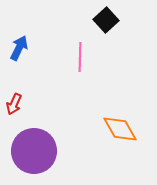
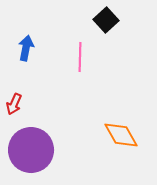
blue arrow: moved 7 px right; rotated 15 degrees counterclockwise
orange diamond: moved 1 px right, 6 px down
purple circle: moved 3 px left, 1 px up
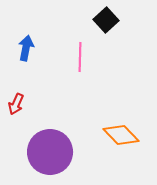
red arrow: moved 2 px right
orange diamond: rotated 15 degrees counterclockwise
purple circle: moved 19 px right, 2 px down
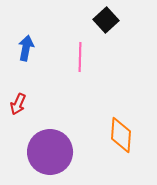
red arrow: moved 2 px right
orange diamond: rotated 48 degrees clockwise
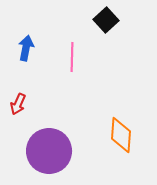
pink line: moved 8 px left
purple circle: moved 1 px left, 1 px up
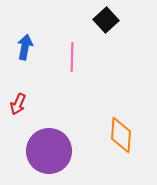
blue arrow: moved 1 px left, 1 px up
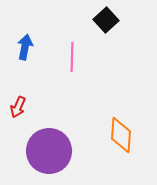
red arrow: moved 3 px down
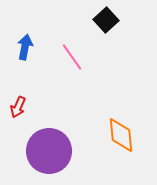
pink line: rotated 36 degrees counterclockwise
orange diamond: rotated 9 degrees counterclockwise
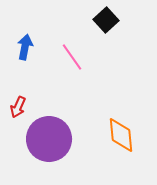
purple circle: moved 12 px up
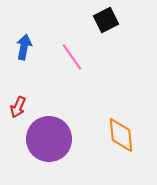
black square: rotated 15 degrees clockwise
blue arrow: moved 1 px left
